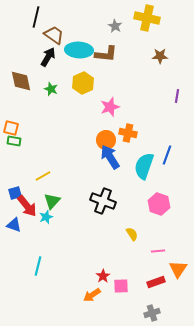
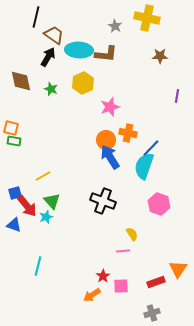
blue line: moved 16 px left, 7 px up; rotated 24 degrees clockwise
green triangle: rotated 24 degrees counterclockwise
pink line: moved 35 px left
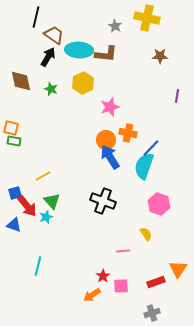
yellow semicircle: moved 14 px right
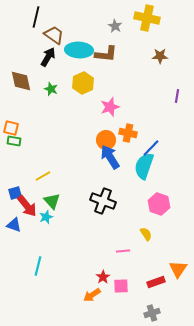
red star: moved 1 px down
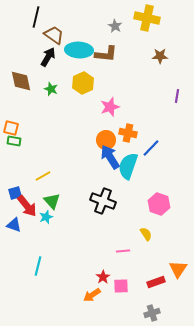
cyan semicircle: moved 16 px left
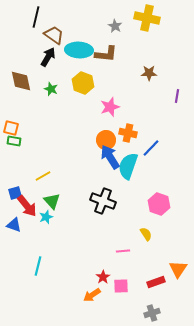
brown star: moved 11 px left, 17 px down
yellow hexagon: rotated 15 degrees counterclockwise
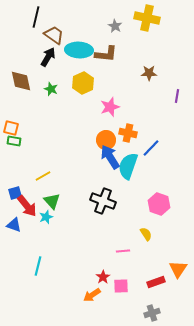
yellow hexagon: rotated 15 degrees clockwise
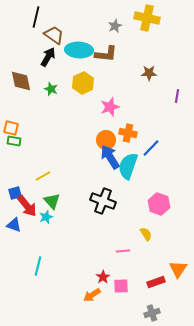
gray star: rotated 16 degrees clockwise
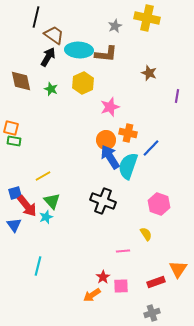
brown star: rotated 21 degrees clockwise
blue triangle: rotated 35 degrees clockwise
